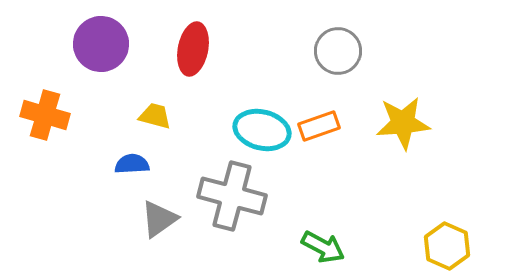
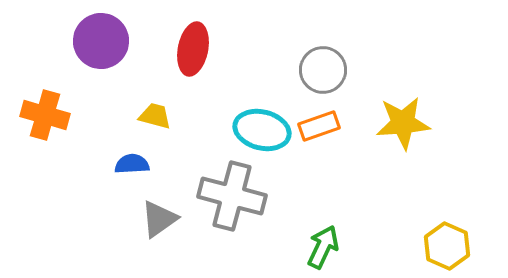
purple circle: moved 3 px up
gray circle: moved 15 px left, 19 px down
green arrow: rotated 93 degrees counterclockwise
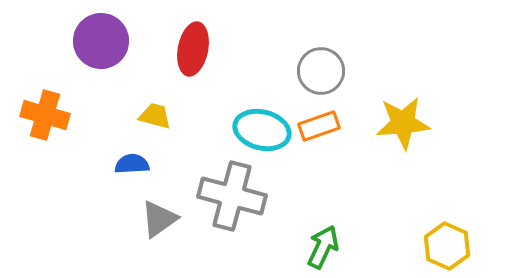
gray circle: moved 2 px left, 1 px down
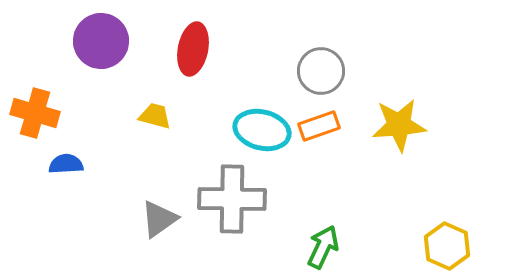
orange cross: moved 10 px left, 2 px up
yellow star: moved 4 px left, 2 px down
blue semicircle: moved 66 px left
gray cross: moved 3 px down; rotated 14 degrees counterclockwise
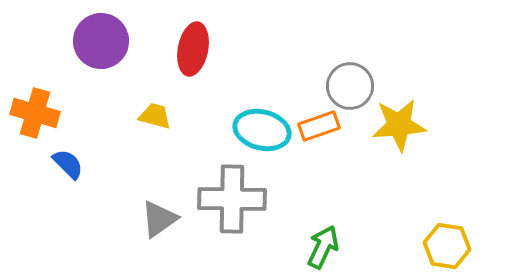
gray circle: moved 29 px right, 15 px down
blue semicircle: moved 2 px right; rotated 48 degrees clockwise
yellow hexagon: rotated 15 degrees counterclockwise
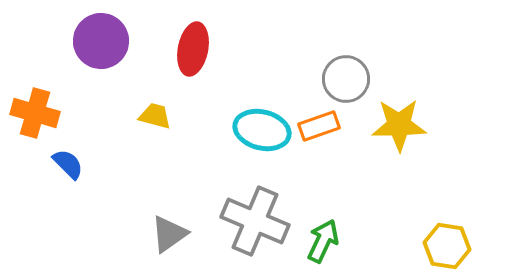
gray circle: moved 4 px left, 7 px up
yellow star: rotated 4 degrees clockwise
gray cross: moved 23 px right, 22 px down; rotated 22 degrees clockwise
gray triangle: moved 10 px right, 15 px down
green arrow: moved 6 px up
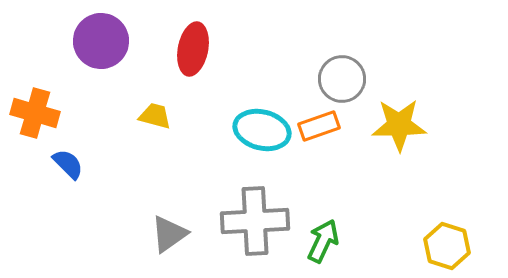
gray circle: moved 4 px left
gray cross: rotated 26 degrees counterclockwise
yellow hexagon: rotated 9 degrees clockwise
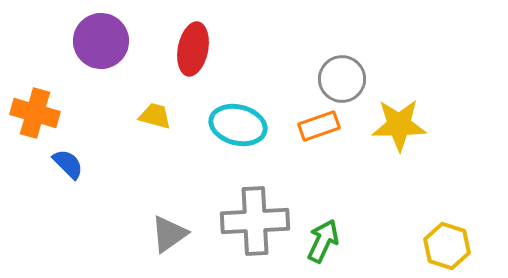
cyan ellipse: moved 24 px left, 5 px up
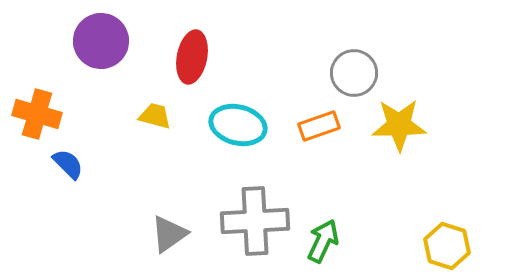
red ellipse: moved 1 px left, 8 px down
gray circle: moved 12 px right, 6 px up
orange cross: moved 2 px right, 1 px down
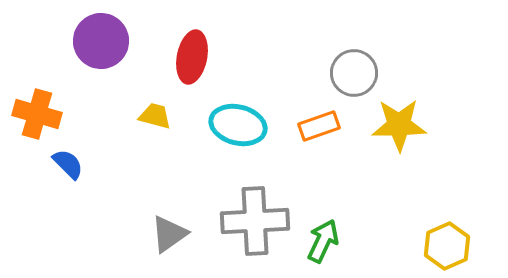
yellow hexagon: rotated 18 degrees clockwise
